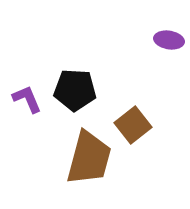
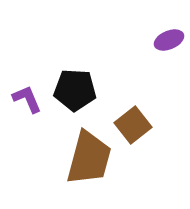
purple ellipse: rotated 32 degrees counterclockwise
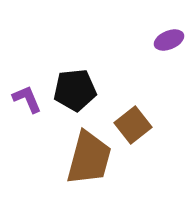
black pentagon: rotated 9 degrees counterclockwise
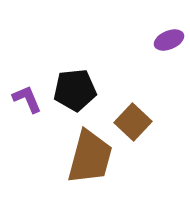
brown square: moved 3 px up; rotated 9 degrees counterclockwise
brown trapezoid: moved 1 px right, 1 px up
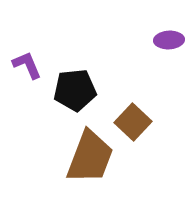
purple ellipse: rotated 20 degrees clockwise
purple L-shape: moved 34 px up
brown trapezoid: rotated 6 degrees clockwise
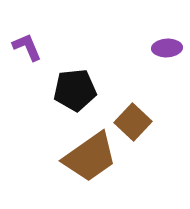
purple ellipse: moved 2 px left, 8 px down
purple L-shape: moved 18 px up
brown trapezoid: rotated 34 degrees clockwise
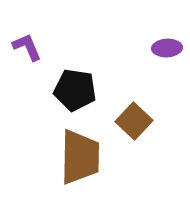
black pentagon: rotated 15 degrees clockwise
brown square: moved 1 px right, 1 px up
brown trapezoid: moved 10 px left; rotated 54 degrees counterclockwise
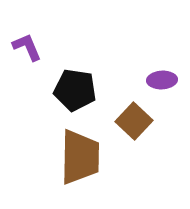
purple ellipse: moved 5 px left, 32 px down
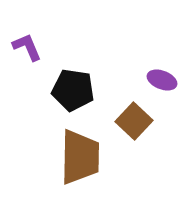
purple ellipse: rotated 24 degrees clockwise
black pentagon: moved 2 px left
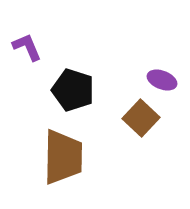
black pentagon: rotated 9 degrees clockwise
brown square: moved 7 px right, 3 px up
brown trapezoid: moved 17 px left
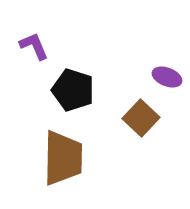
purple L-shape: moved 7 px right, 1 px up
purple ellipse: moved 5 px right, 3 px up
brown trapezoid: moved 1 px down
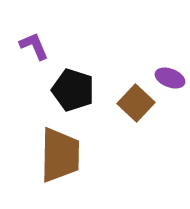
purple ellipse: moved 3 px right, 1 px down
brown square: moved 5 px left, 15 px up
brown trapezoid: moved 3 px left, 3 px up
